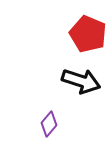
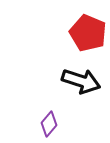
red pentagon: moved 1 px up
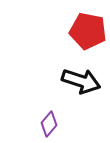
red pentagon: moved 2 px up; rotated 12 degrees counterclockwise
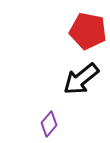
black arrow: moved 2 px up; rotated 123 degrees clockwise
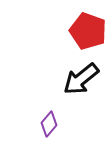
red pentagon: rotated 9 degrees clockwise
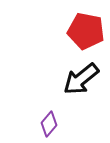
red pentagon: moved 2 px left; rotated 9 degrees counterclockwise
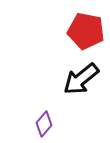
purple diamond: moved 5 px left
